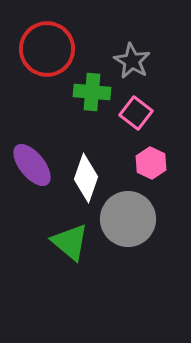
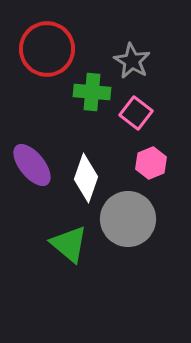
pink hexagon: rotated 12 degrees clockwise
green triangle: moved 1 px left, 2 px down
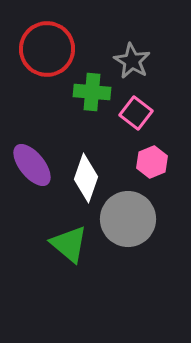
pink hexagon: moved 1 px right, 1 px up
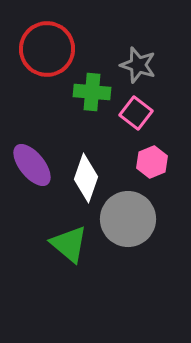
gray star: moved 6 px right, 4 px down; rotated 12 degrees counterclockwise
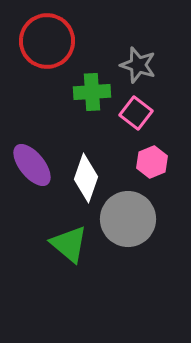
red circle: moved 8 px up
green cross: rotated 9 degrees counterclockwise
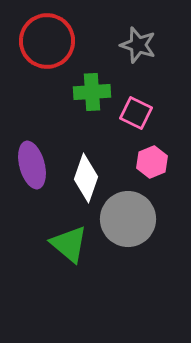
gray star: moved 20 px up
pink square: rotated 12 degrees counterclockwise
purple ellipse: rotated 24 degrees clockwise
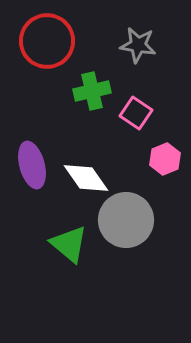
gray star: rotated 9 degrees counterclockwise
green cross: moved 1 px up; rotated 9 degrees counterclockwise
pink square: rotated 8 degrees clockwise
pink hexagon: moved 13 px right, 3 px up
white diamond: rotated 54 degrees counterclockwise
gray circle: moved 2 px left, 1 px down
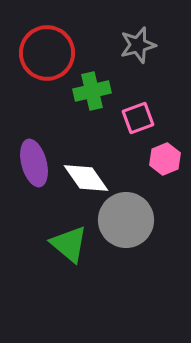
red circle: moved 12 px down
gray star: rotated 24 degrees counterclockwise
pink square: moved 2 px right, 5 px down; rotated 36 degrees clockwise
purple ellipse: moved 2 px right, 2 px up
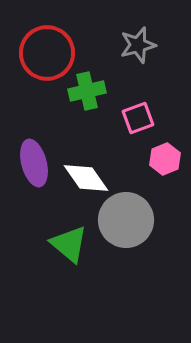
green cross: moved 5 px left
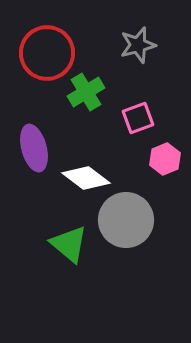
green cross: moved 1 px left, 1 px down; rotated 18 degrees counterclockwise
purple ellipse: moved 15 px up
white diamond: rotated 18 degrees counterclockwise
